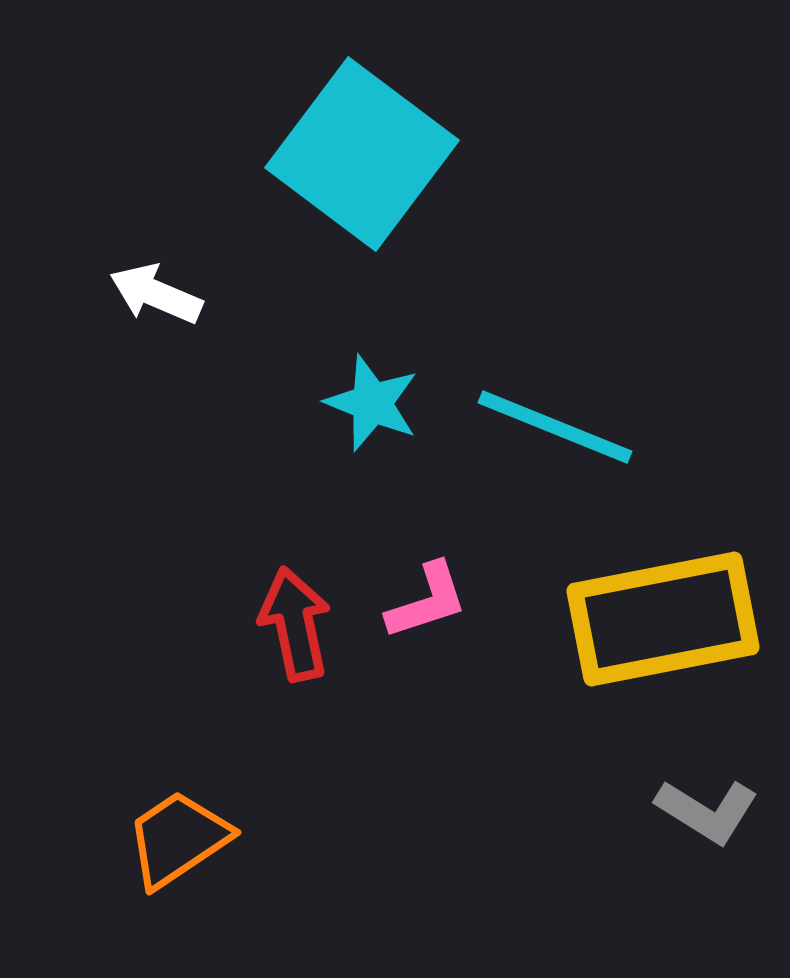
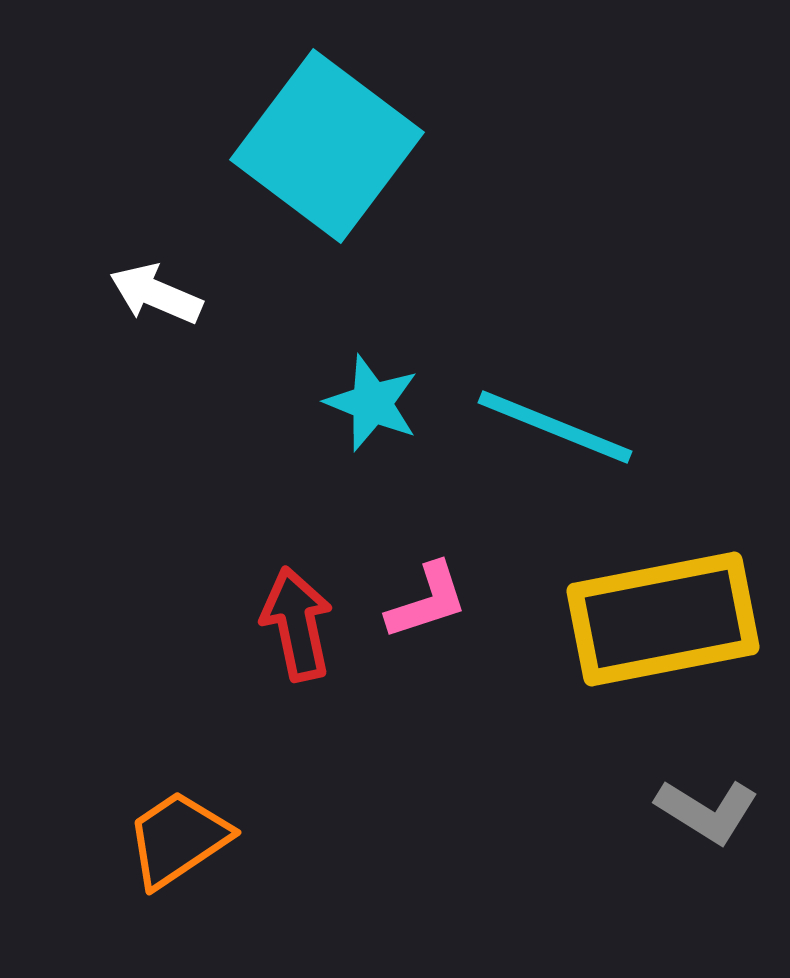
cyan square: moved 35 px left, 8 px up
red arrow: moved 2 px right
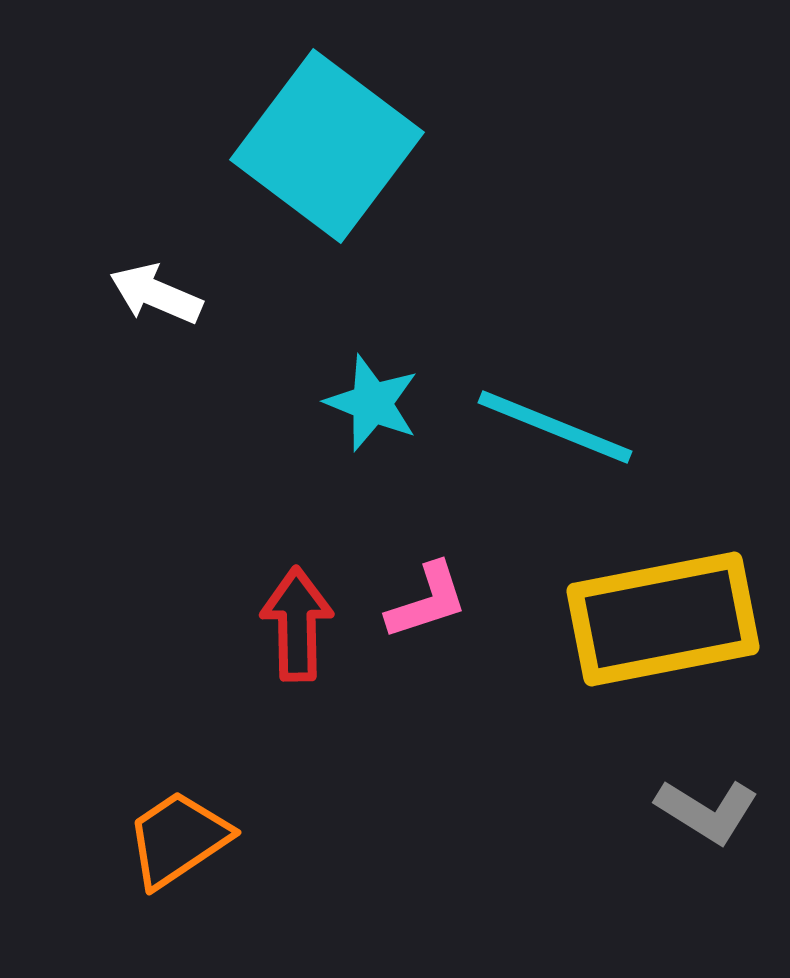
red arrow: rotated 11 degrees clockwise
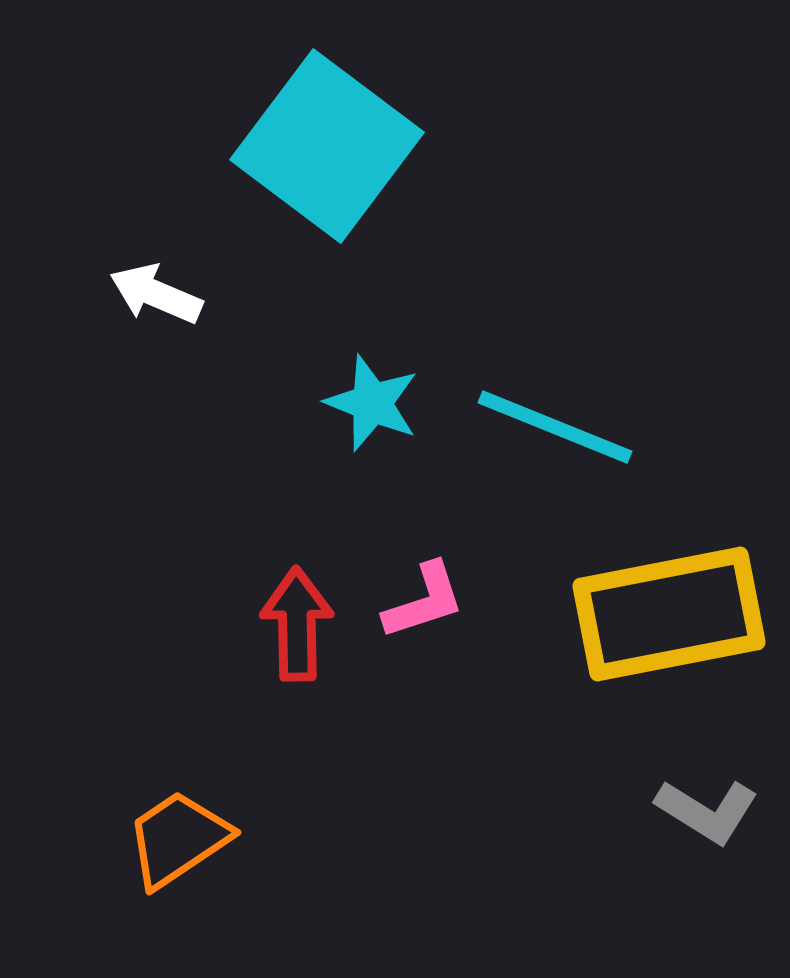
pink L-shape: moved 3 px left
yellow rectangle: moved 6 px right, 5 px up
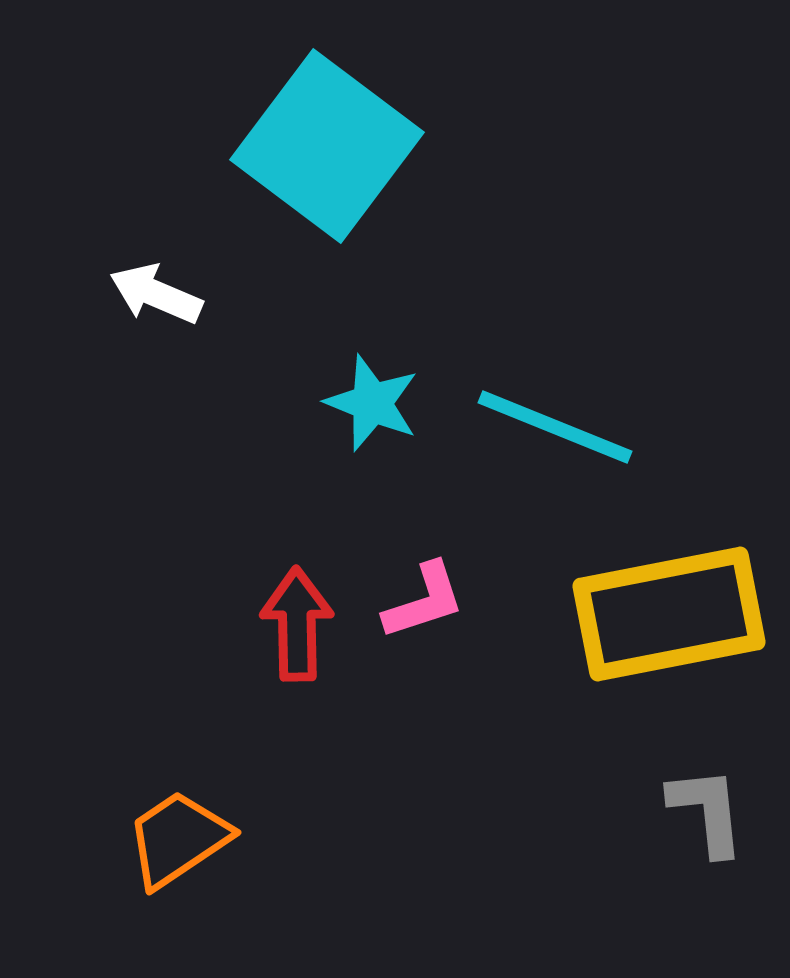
gray L-shape: rotated 128 degrees counterclockwise
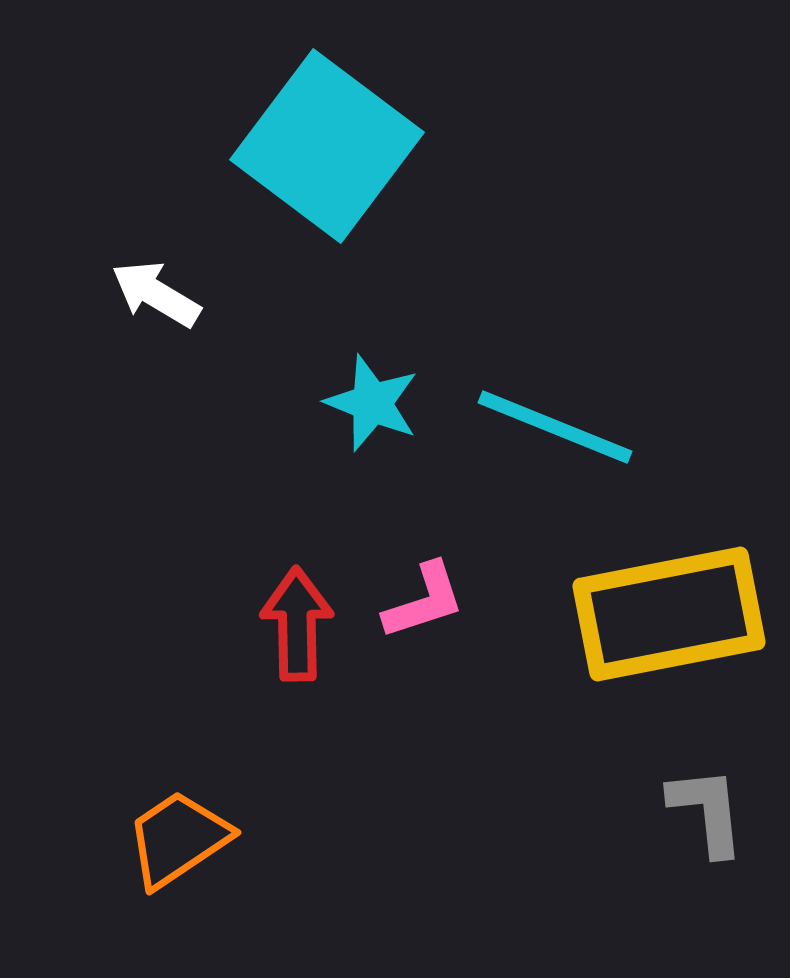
white arrow: rotated 8 degrees clockwise
